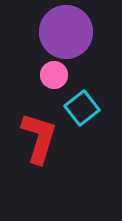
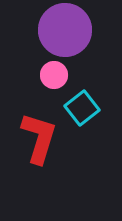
purple circle: moved 1 px left, 2 px up
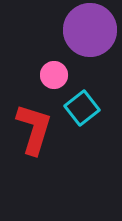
purple circle: moved 25 px right
red L-shape: moved 5 px left, 9 px up
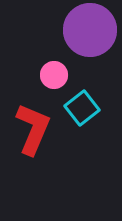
red L-shape: moved 1 px left; rotated 6 degrees clockwise
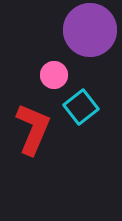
cyan square: moved 1 px left, 1 px up
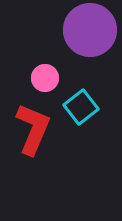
pink circle: moved 9 px left, 3 px down
